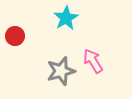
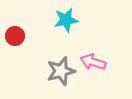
cyan star: moved 2 px down; rotated 20 degrees clockwise
pink arrow: moved 1 px down; rotated 40 degrees counterclockwise
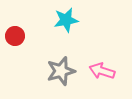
pink arrow: moved 9 px right, 9 px down
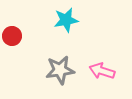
red circle: moved 3 px left
gray star: moved 1 px left, 1 px up; rotated 8 degrees clockwise
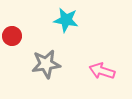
cyan star: rotated 20 degrees clockwise
gray star: moved 14 px left, 6 px up
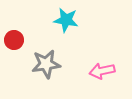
red circle: moved 2 px right, 4 px down
pink arrow: rotated 30 degrees counterclockwise
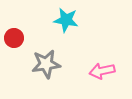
red circle: moved 2 px up
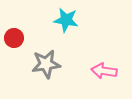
pink arrow: moved 2 px right; rotated 20 degrees clockwise
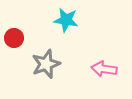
gray star: rotated 12 degrees counterclockwise
pink arrow: moved 2 px up
